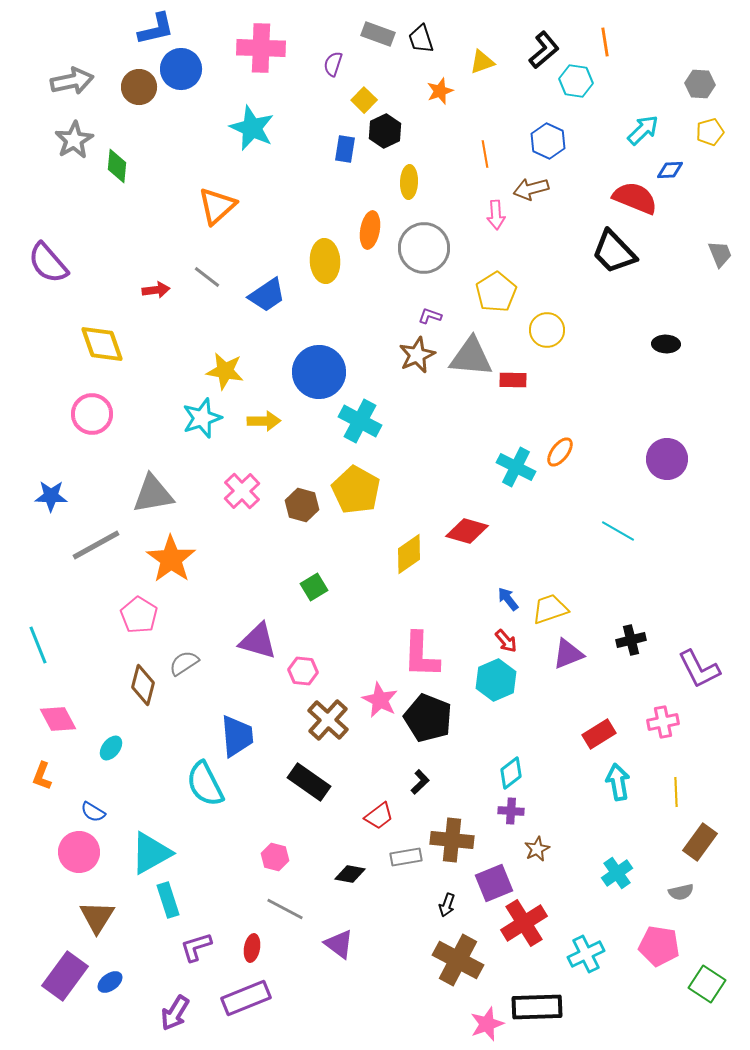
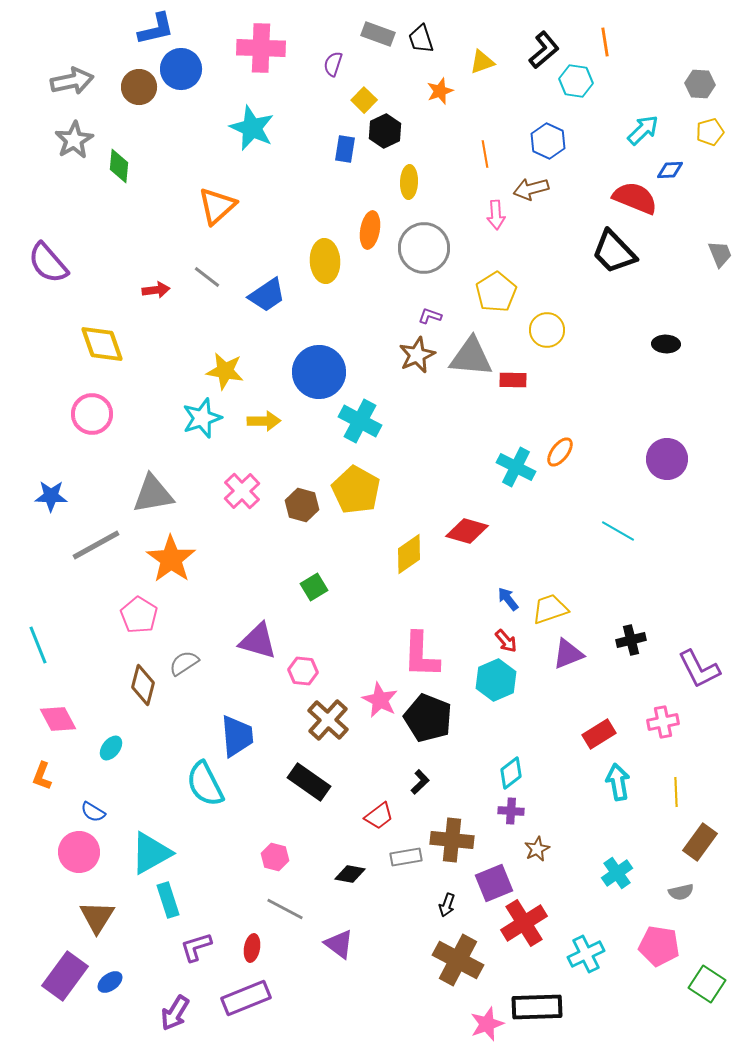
green diamond at (117, 166): moved 2 px right
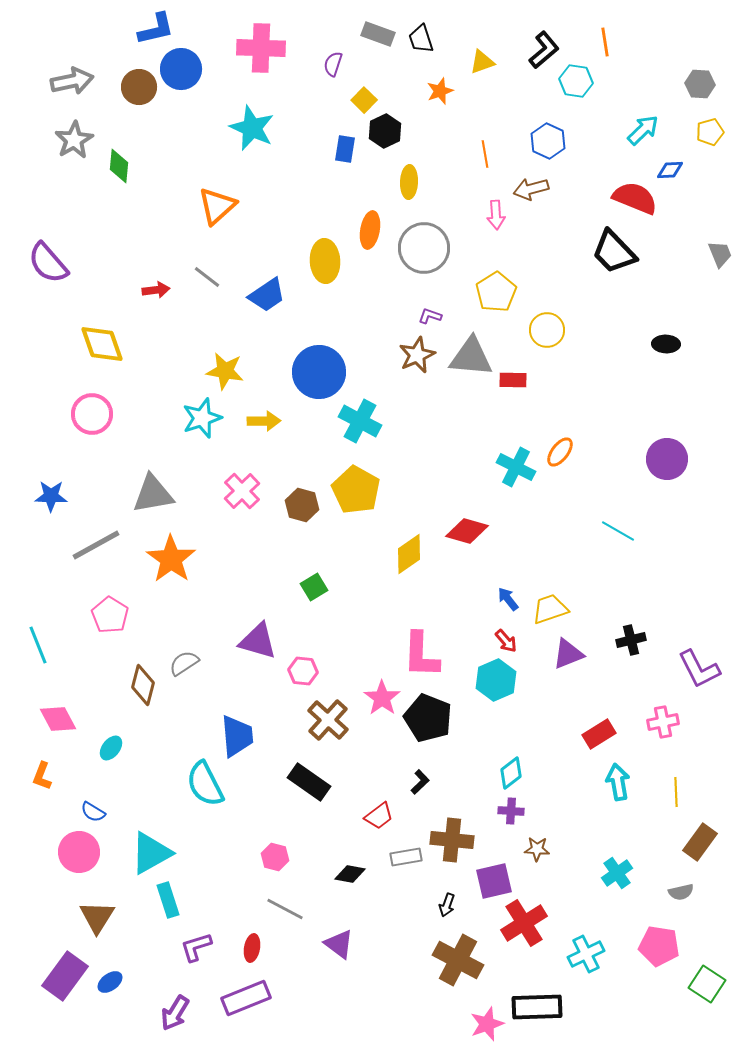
pink pentagon at (139, 615): moved 29 px left
pink star at (380, 700): moved 2 px right, 2 px up; rotated 9 degrees clockwise
brown star at (537, 849): rotated 30 degrees clockwise
purple square at (494, 883): moved 2 px up; rotated 9 degrees clockwise
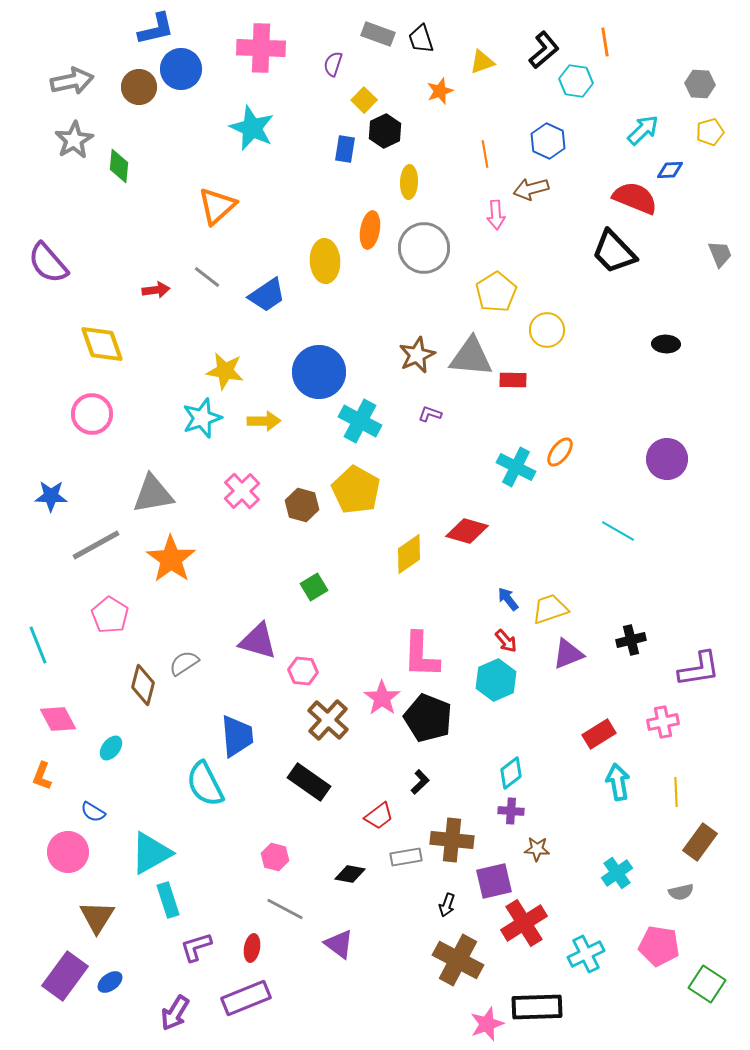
purple L-shape at (430, 316): moved 98 px down
purple L-shape at (699, 669): rotated 72 degrees counterclockwise
pink circle at (79, 852): moved 11 px left
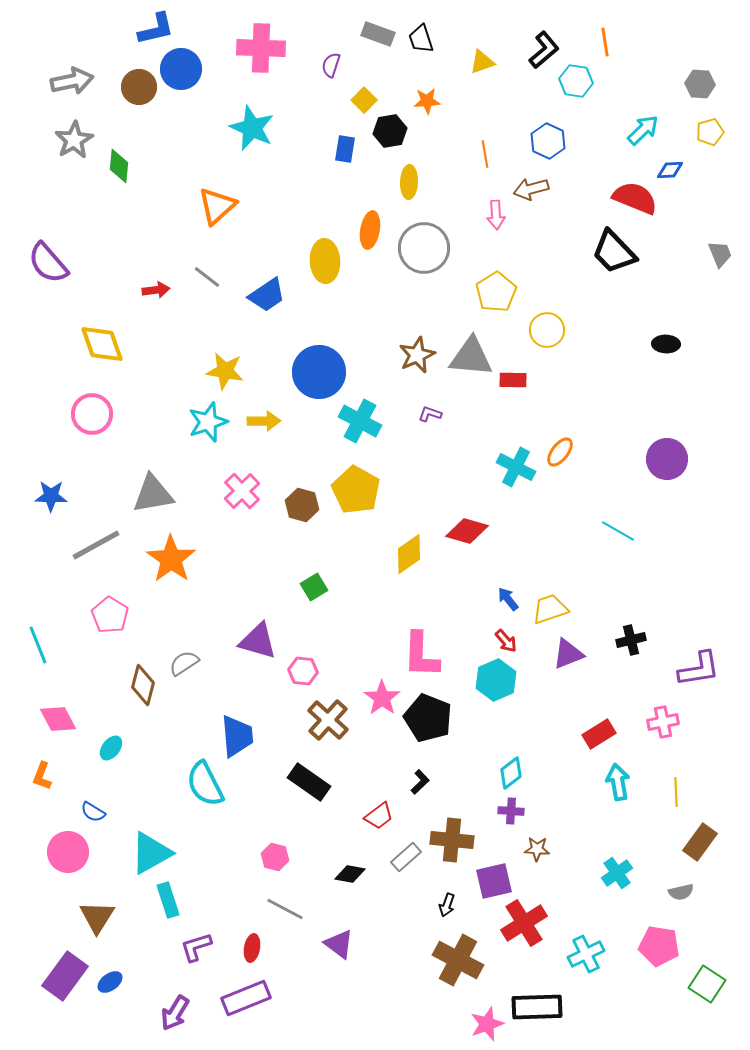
purple semicircle at (333, 64): moved 2 px left, 1 px down
orange star at (440, 91): moved 13 px left, 10 px down; rotated 16 degrees clockwise
black hexagon at (385, 131): moved 5 px right; rotated 16 degrees clockwise
cyan star at (202, 418): moved 6 px right, 4 px down
gray rectangle at (406, 857): rotated 32 degrees counterclockwise
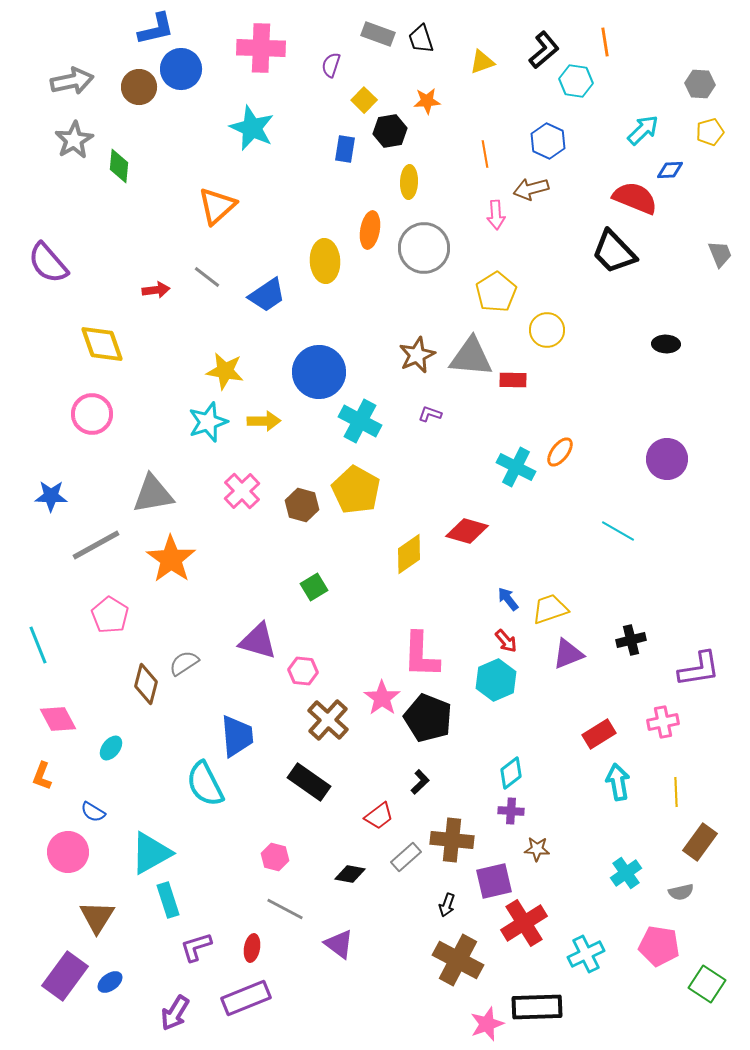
brown diamond at (143, 685): moved 3 px right, 1 px up
cyan cross at (617, 873): moved 9 px right
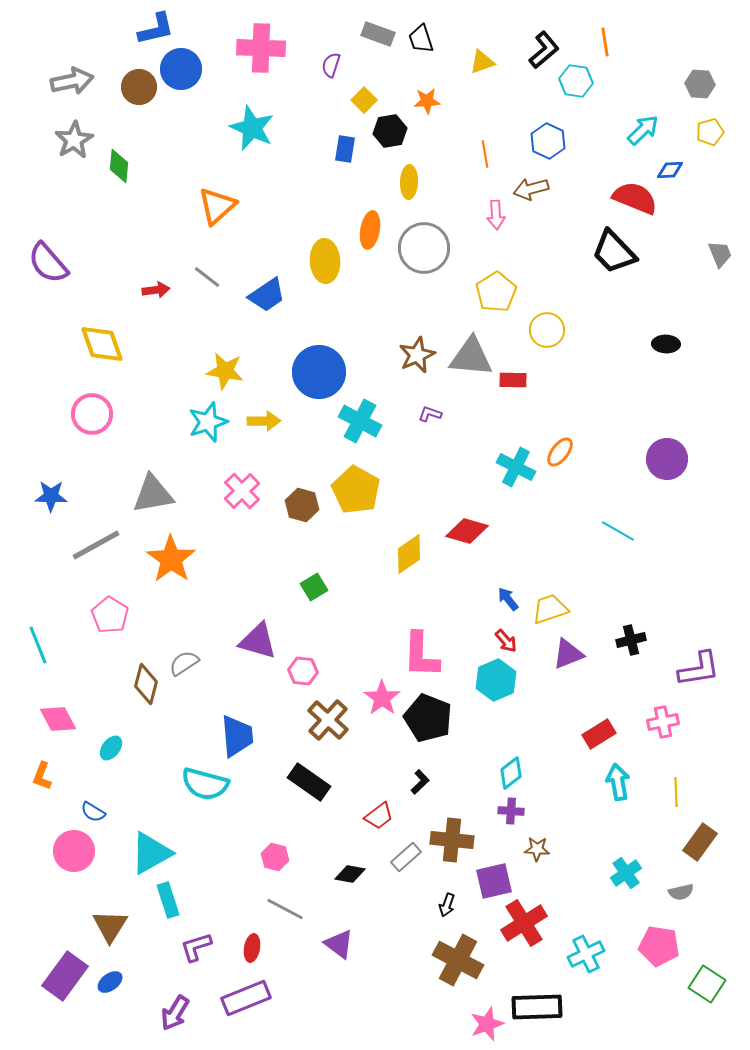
cyan semicircle at (205, 784): rotated 48 degrees counterclockwise
pink circle at (68, 852): moved 6 px right, 1 px up
brown triangle at (97, 917): moved 13 px right, 9 px down
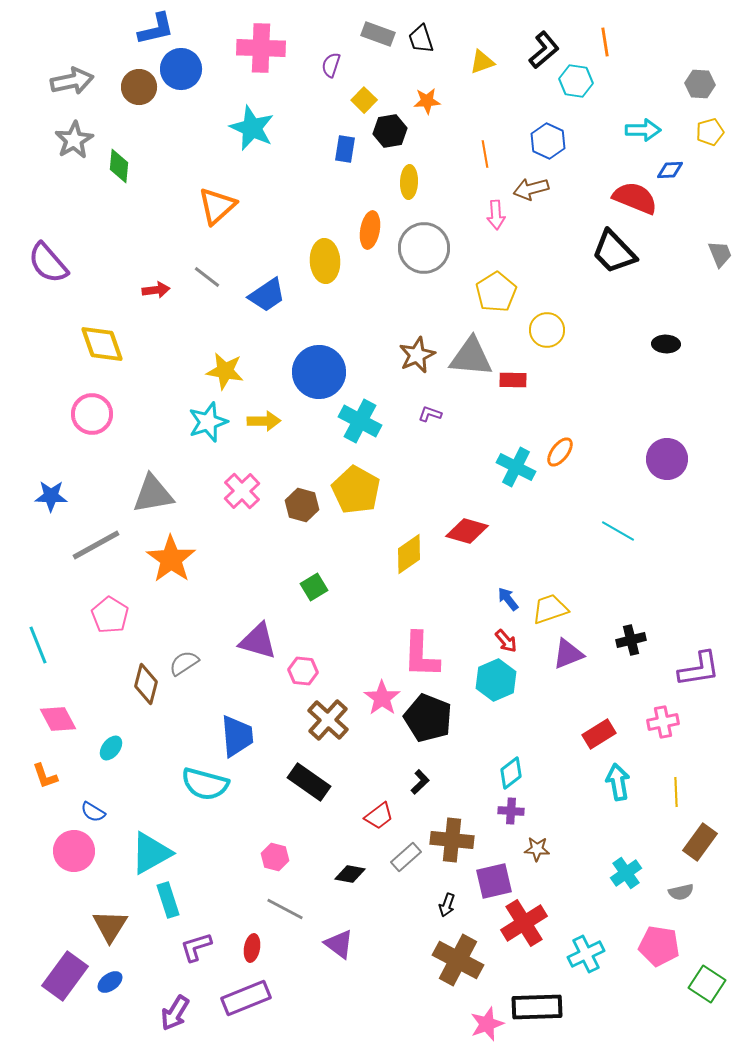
cyan arrow at (643, 130): rotated 44 degrees clockwise
orange L-shape at (42, 776): moved 3 px right; rotated 40 degrees counterclockwise
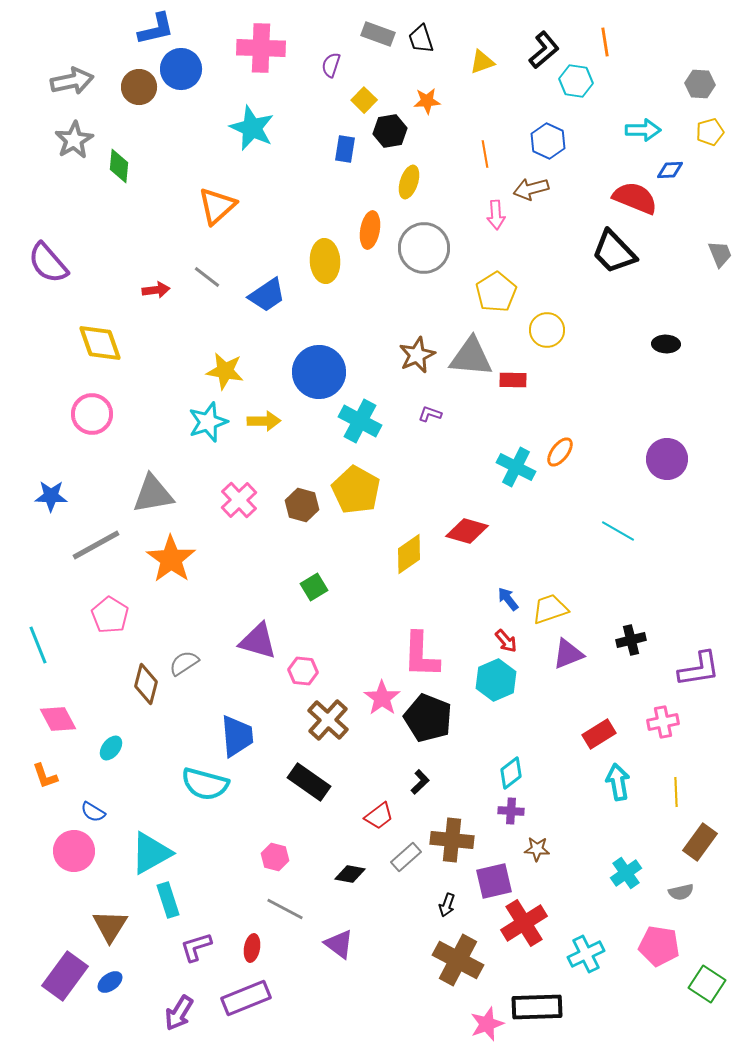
yellow ellipse at (409, 182): rotated 16 degrees clockwise
yellow diamond at (102, 344): moved 2 px left, 1 px up
pink cross at (242, 491): moved 3 px left, 9 px down
purple arrow at (175, 1013): moved 4 px right
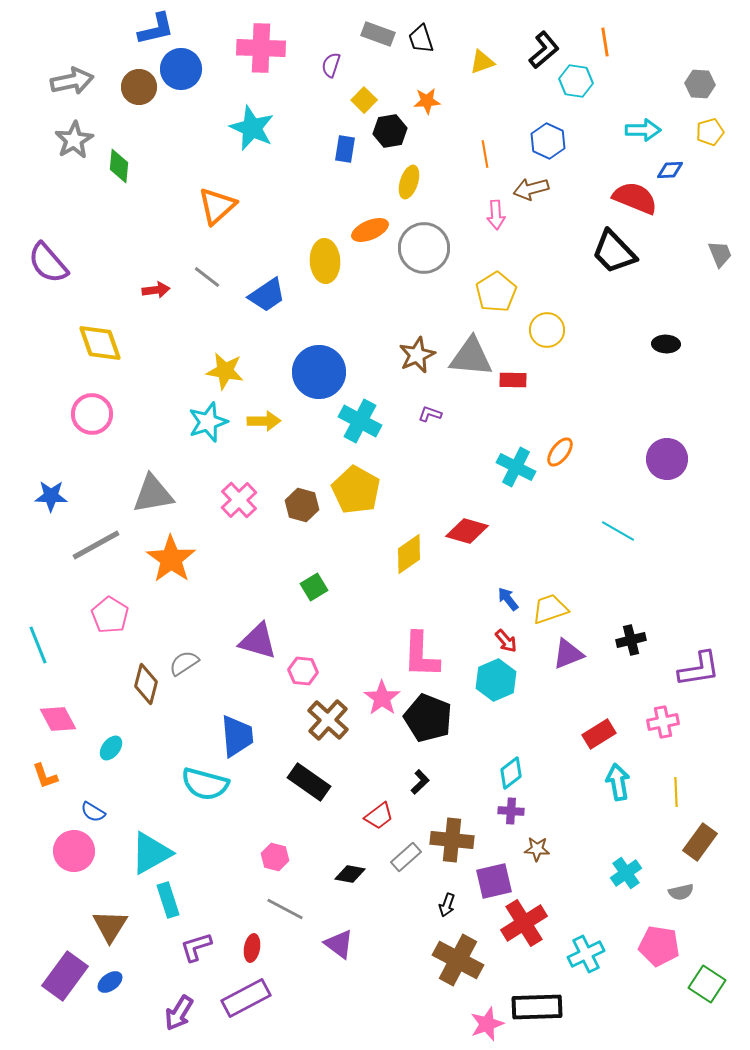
orange ellipse at (370, 230): rotated 57 degrees clockwise
purple rectangle at (246, 998): rotated 6 degrees counterclockwise
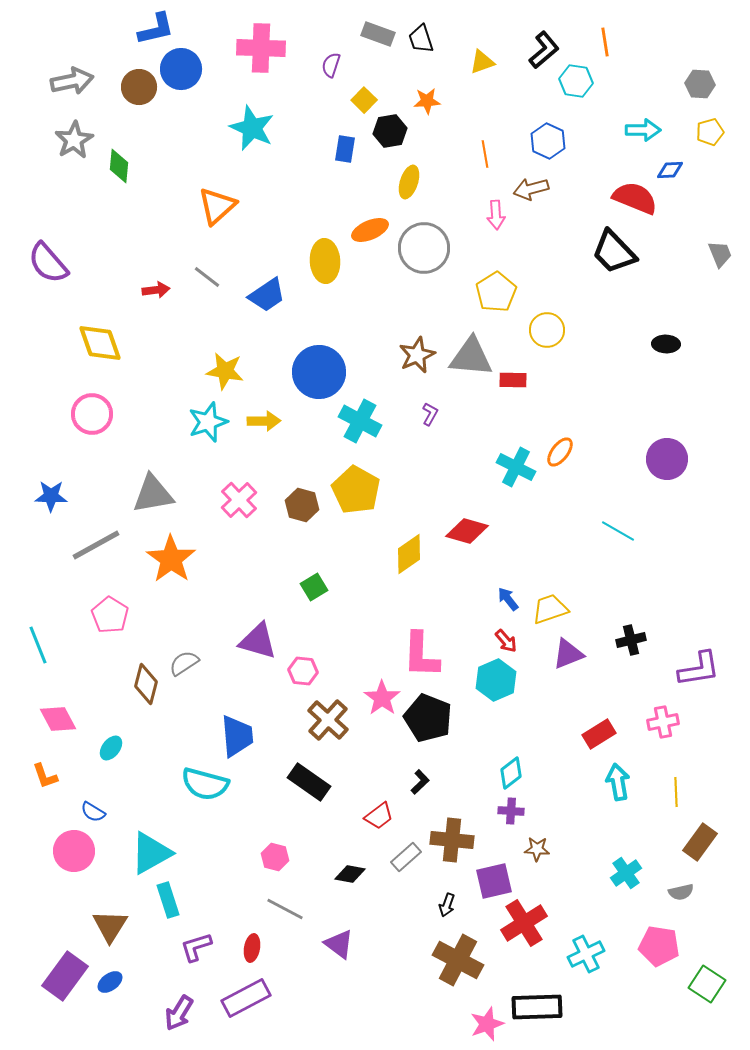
purple L-shape at (430, 414): rotated 100 degrees clockwise
